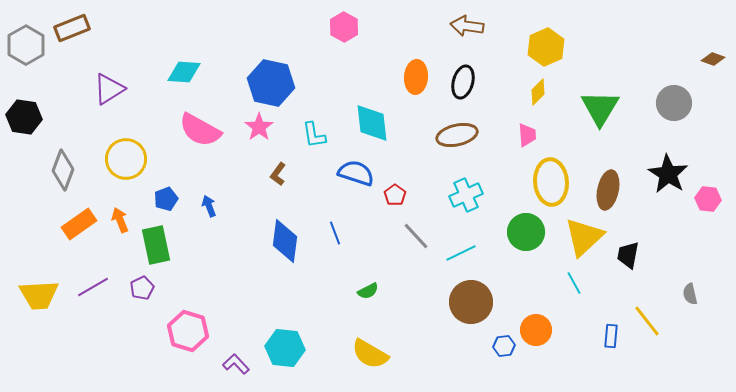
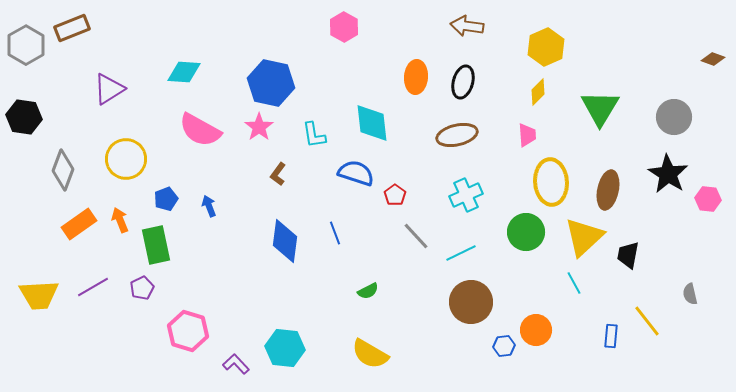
gray circle at (674, 103): moved 14 px down
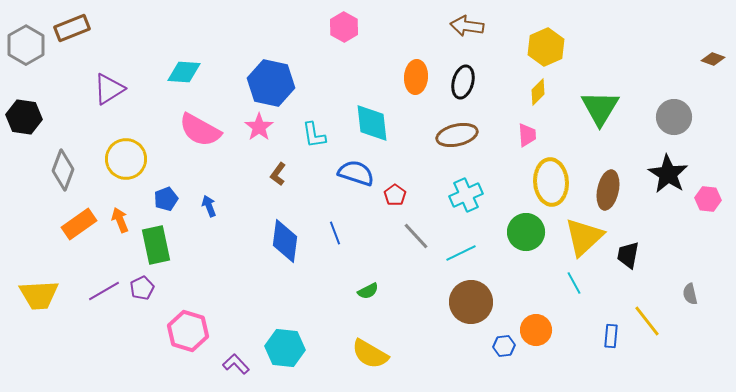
purple line at (93, 287): moved 11 px right, 4 px down
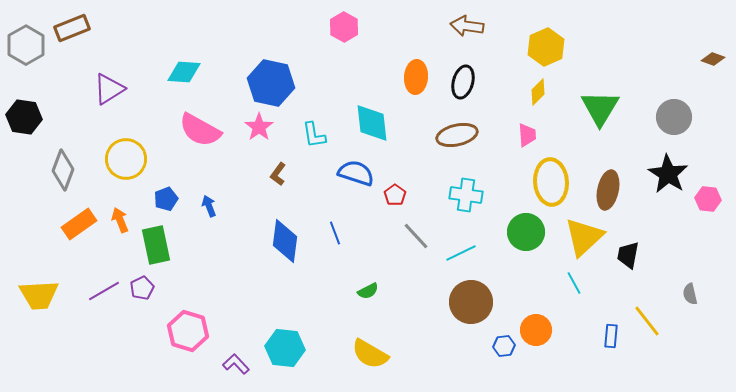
cyan cross at (466, 195): rotated 32 degrees clockwise
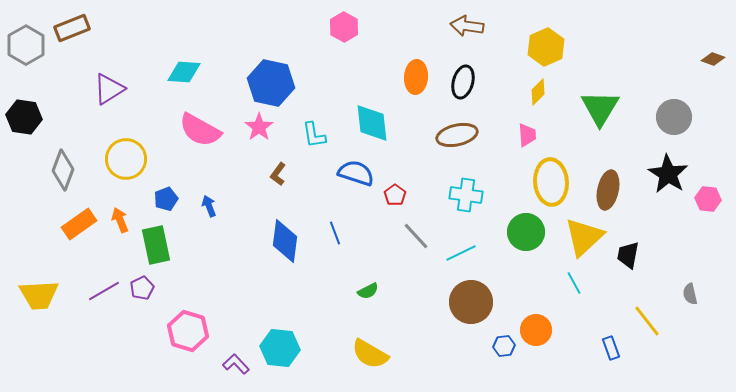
blue rectangle at (611, 336): moved 12 px down; rotated 25 degrees counterclockwise
cyan hexagon at (285, 348): moved 5 px left
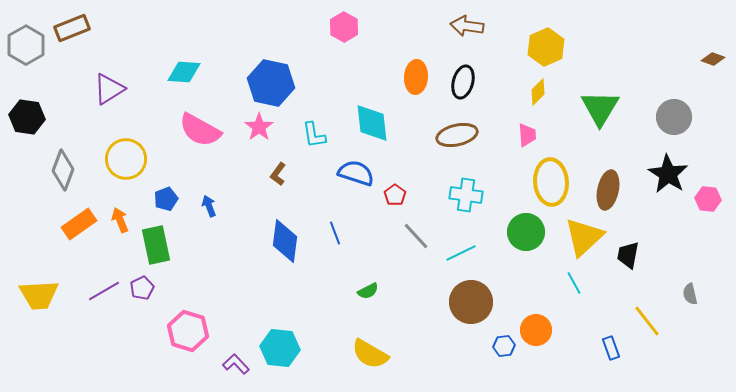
black hexagon at (24, 117): moved 3 px right
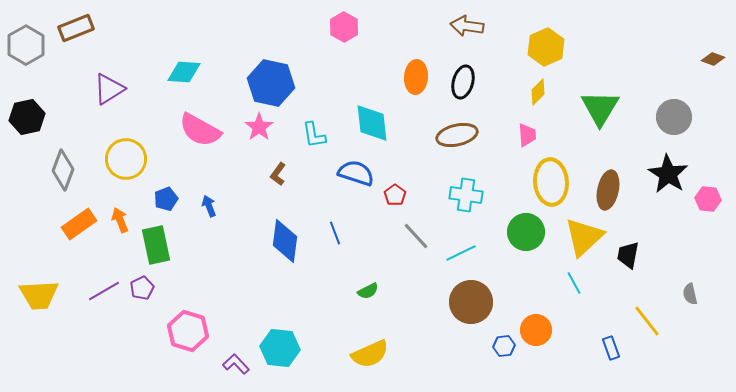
brown rectangle at (72, 28): moved 4 px right
black hexagon at (27, 117): rotated 20 degrees counterclockwise
yellow semicircle at (370, 354): rotated 54 degrees counterclockwise
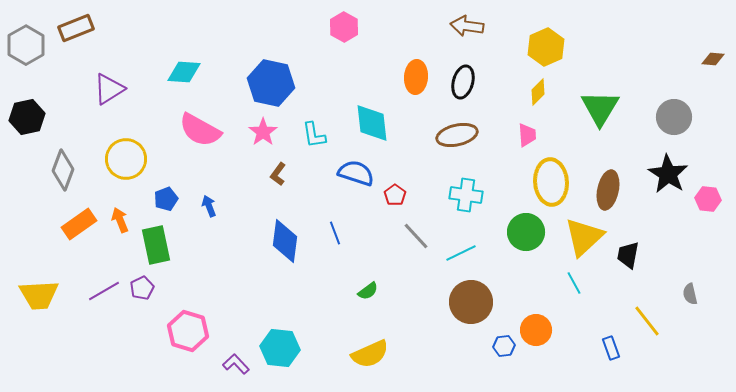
brown diamond at (713, 59): rotated 15 degrees counterclockwise
pink star at (259, 127): moved 4 px right, 5 px down
green semicircle at (368, 291): rotated 10 degrees counterclockwise
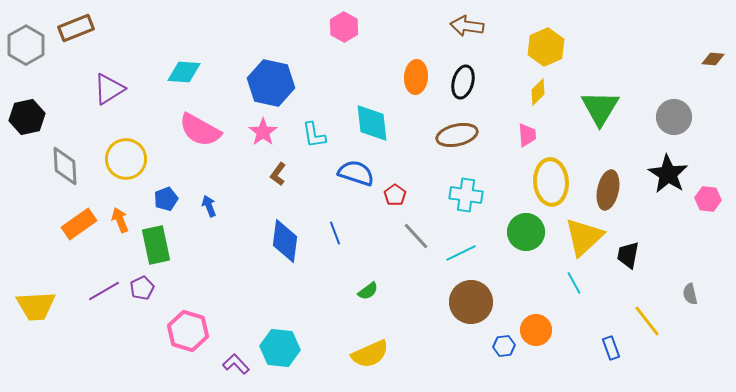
gray diamond at (63, 170): moved 2 px right, 4 px up; rotated 24 degrees counterclockwise
yellow trapezoid at (39, 295): moved 3 px left, 11 px down
